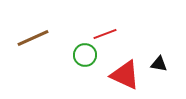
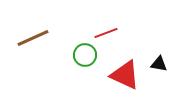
red line: moved 1 px right, 1 px up
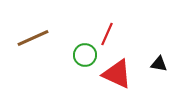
red line: moved 1 px right, 1 px down; rotated 45 degrees counterclockwise
red triangle: moved 8 px left, 1 px up
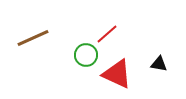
red line: rotated 25 degrees clockwise
green circle: moved 1 px right
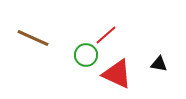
red line: moved 1 px left, 1 px down
brown line: rotated 48 degrees clockwise
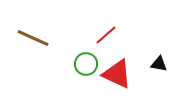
green circle: moved 9 px down
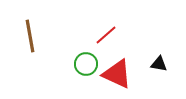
brown line: moved 3 px left, 2 px up; rotated 56 degrees clockwise
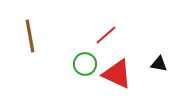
green circle: moved 1 px left
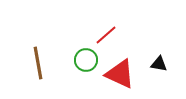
brown line: moved 8 px right, 27 px down
green circle: moved 1 px right, 4 px up
red triangle: moved 3 px right
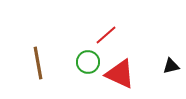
green circle: moved 2 px right, 2 px down
black triangle: moved 12 px right, 2 px down; rotated 24 degrees counterclockwise
